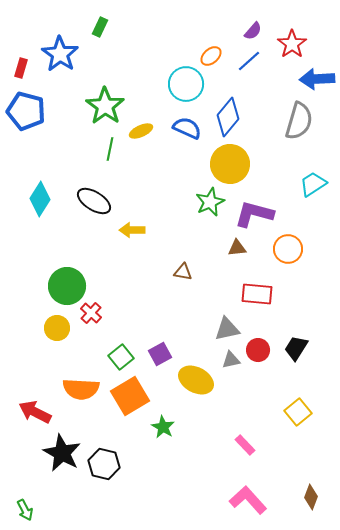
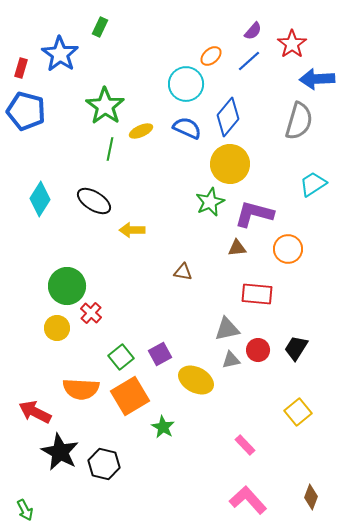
black star at (62, 453): moved 2 px left, 1 px up
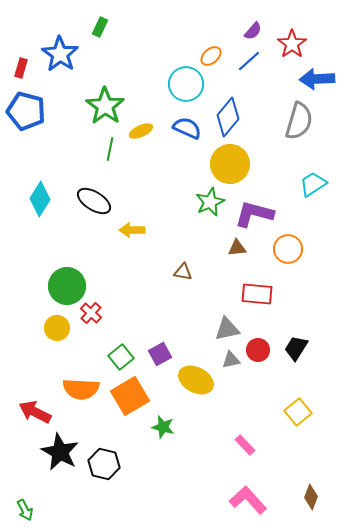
green star at (163, 427): rotated 15 degrees counterclockwise
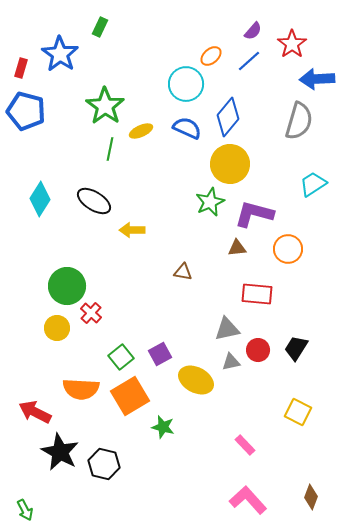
gray triangle at (231, 360): moved 2 px down
yellow square at (298, 412): rotated 24 degrees counterclockwise
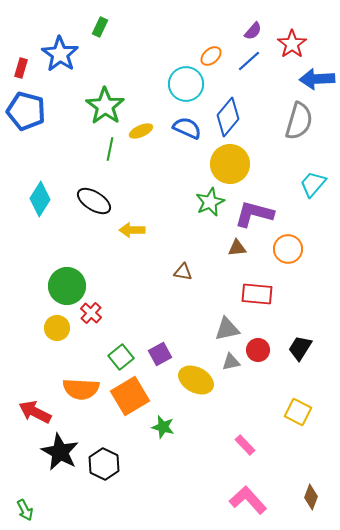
cyan trapezoid at (313, 184): rotated 16 degrees counterclockwise
black trapezoid at (296, 348): moved 4 px right
black hexagon at (104, 464): rotated 12 degrees clockwise
